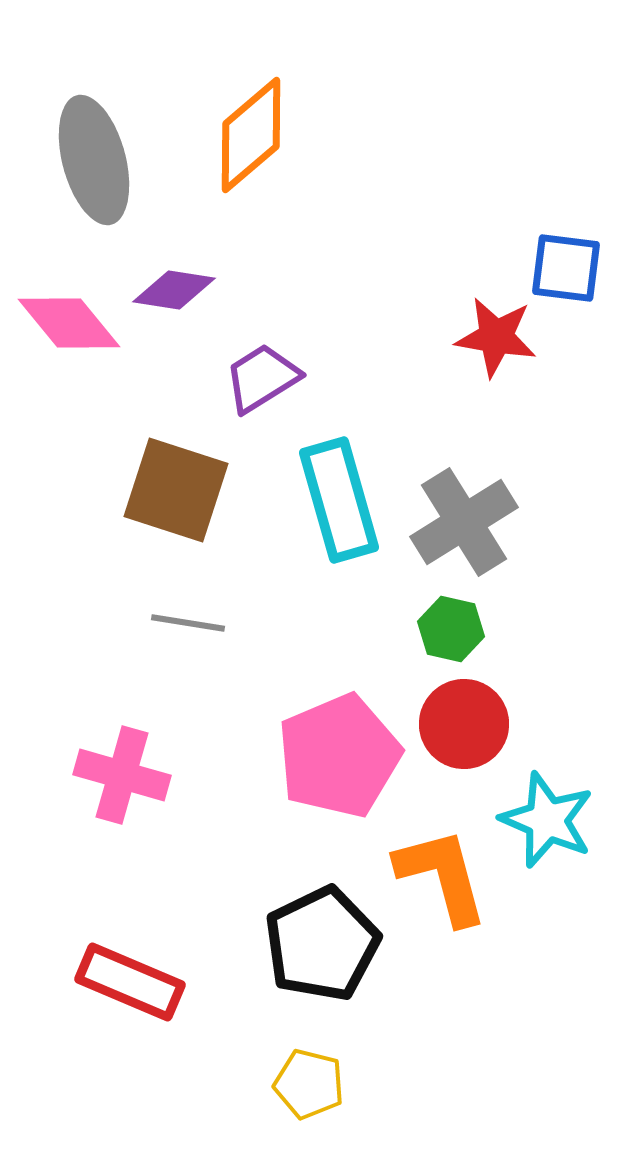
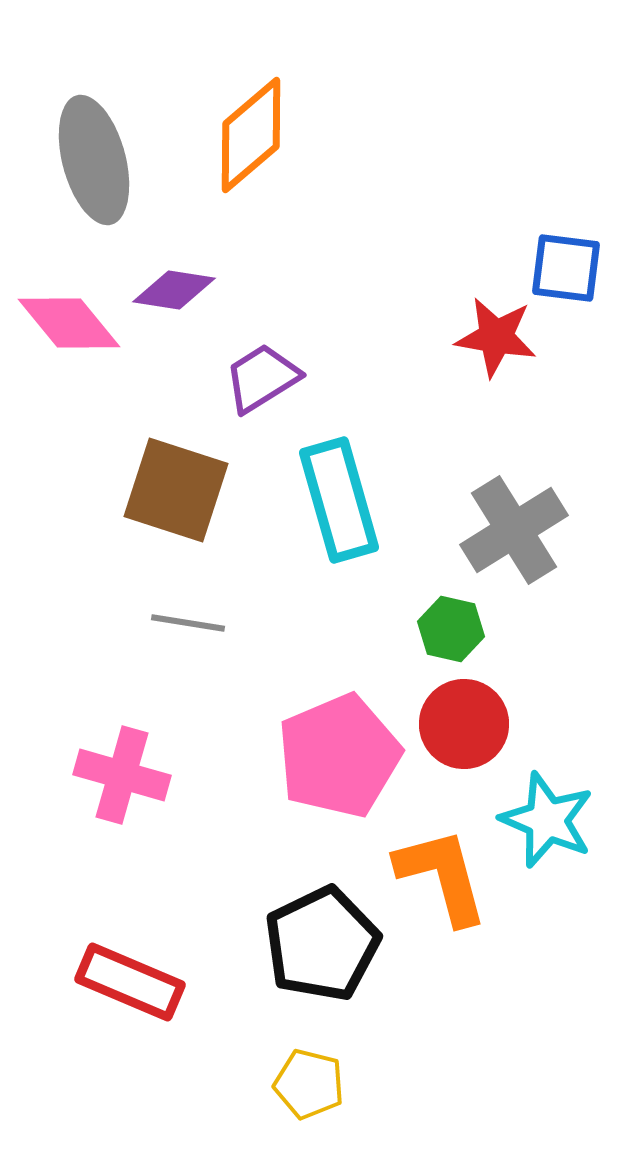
gray cross: moved 50 px right, 8 px down
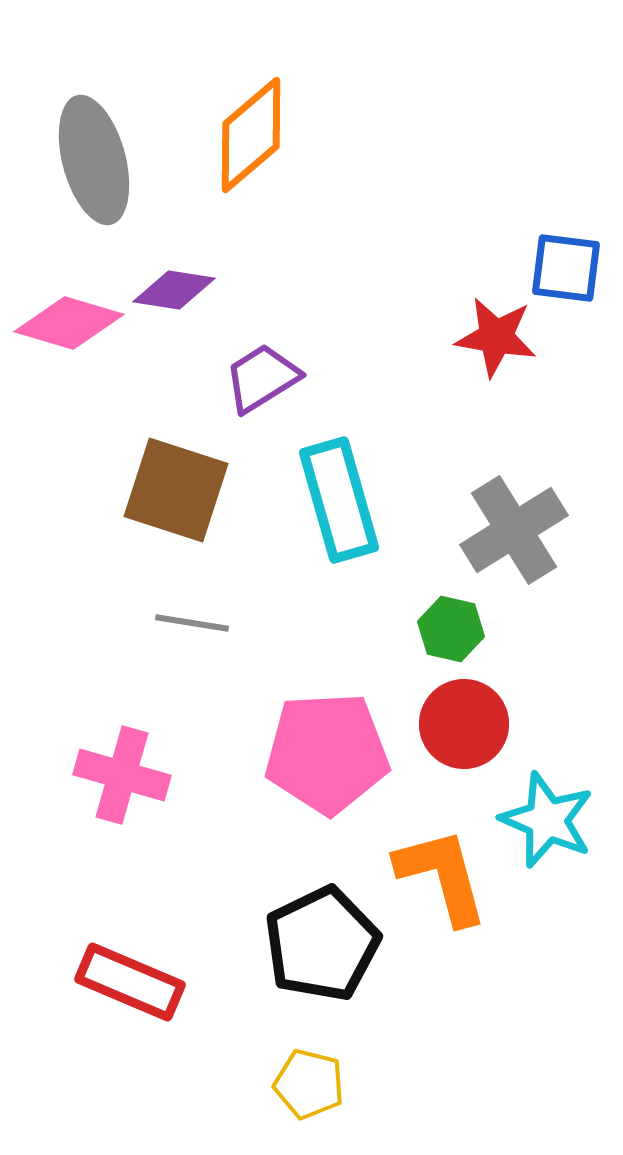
pink diamond: rotated 34 degrees counterclockwise
gray line: moved 4 px right
pink pentagon: moved 12 px left, 3 px up; rotated 20 degrees clockwise
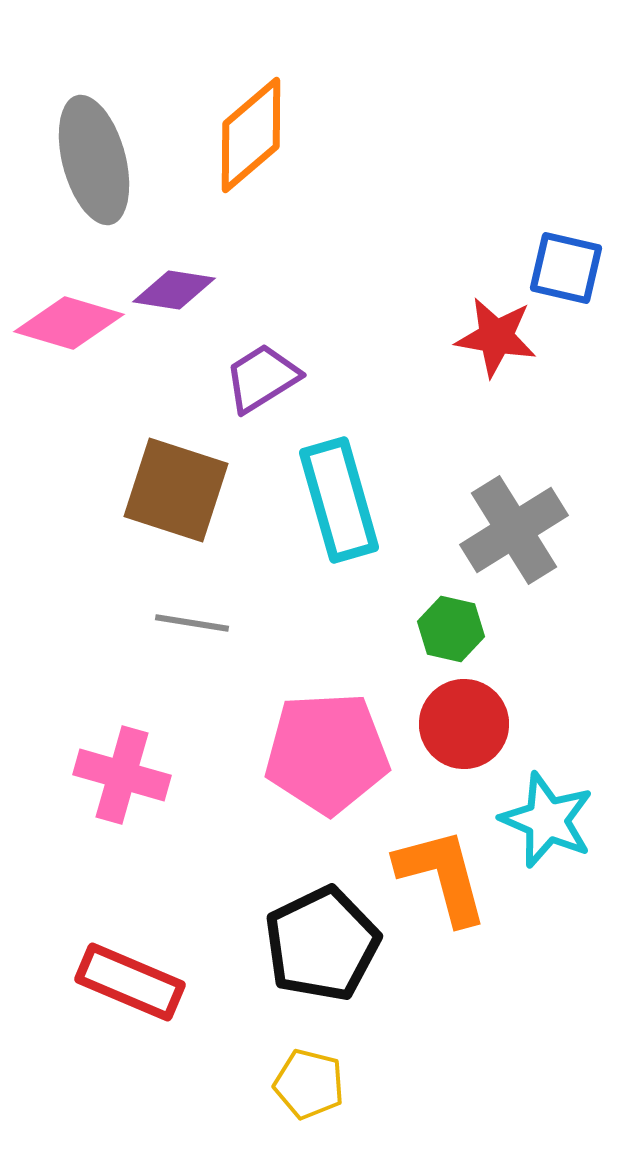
blue square: rotated 6 degrees clockwise
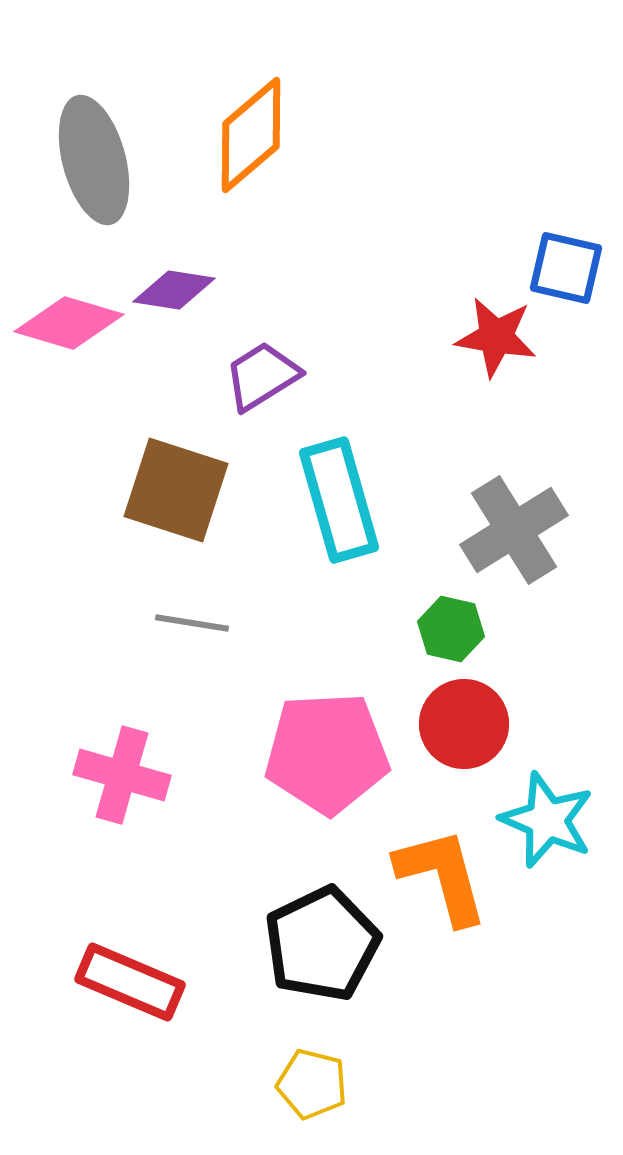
purple trapezoid: moved 2 px up
yellow pentagon: moved 3 px right
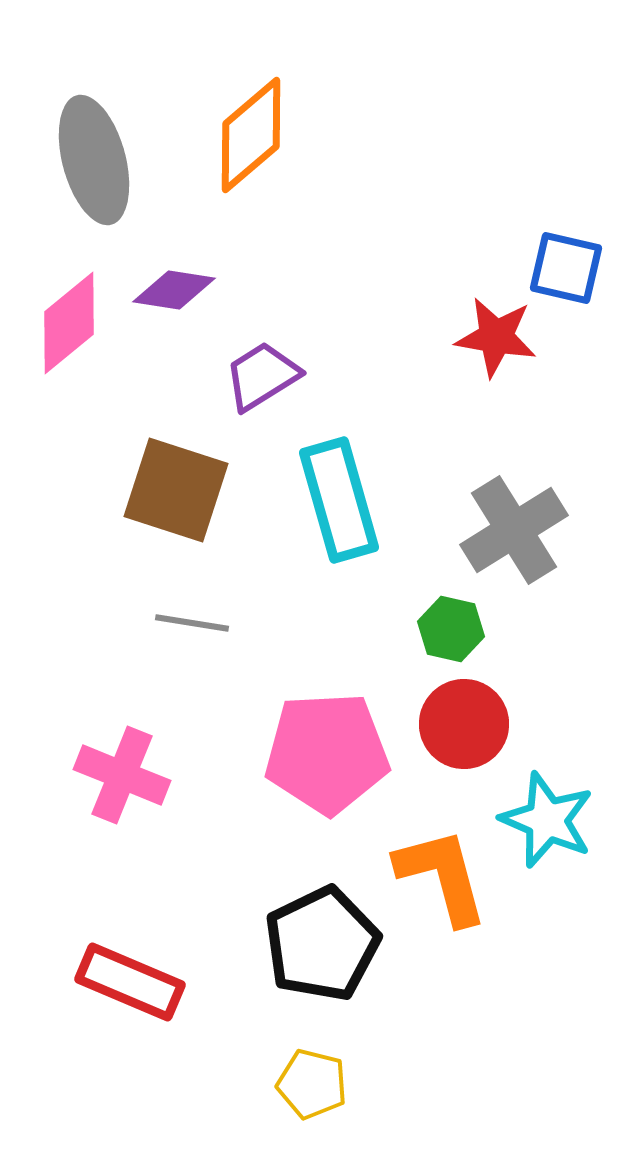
pink diamond: rotated 56 degrees counterclockwise
pink cross: rotated 6 degrees clockwise
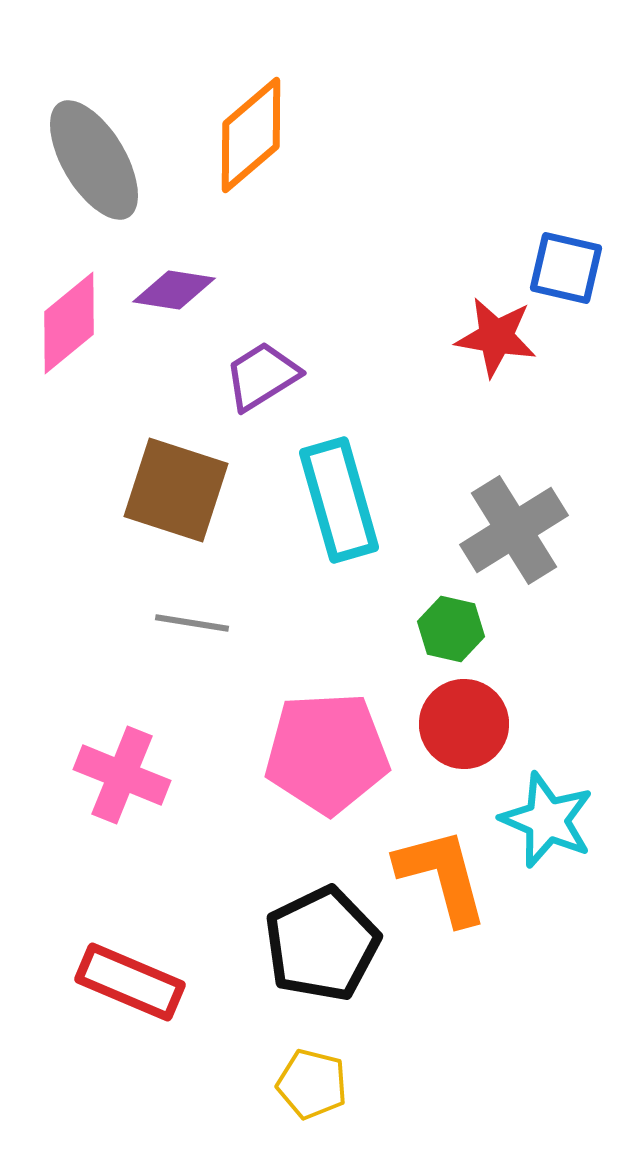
gray ellipse: rotated 16 degrees counterclockwise
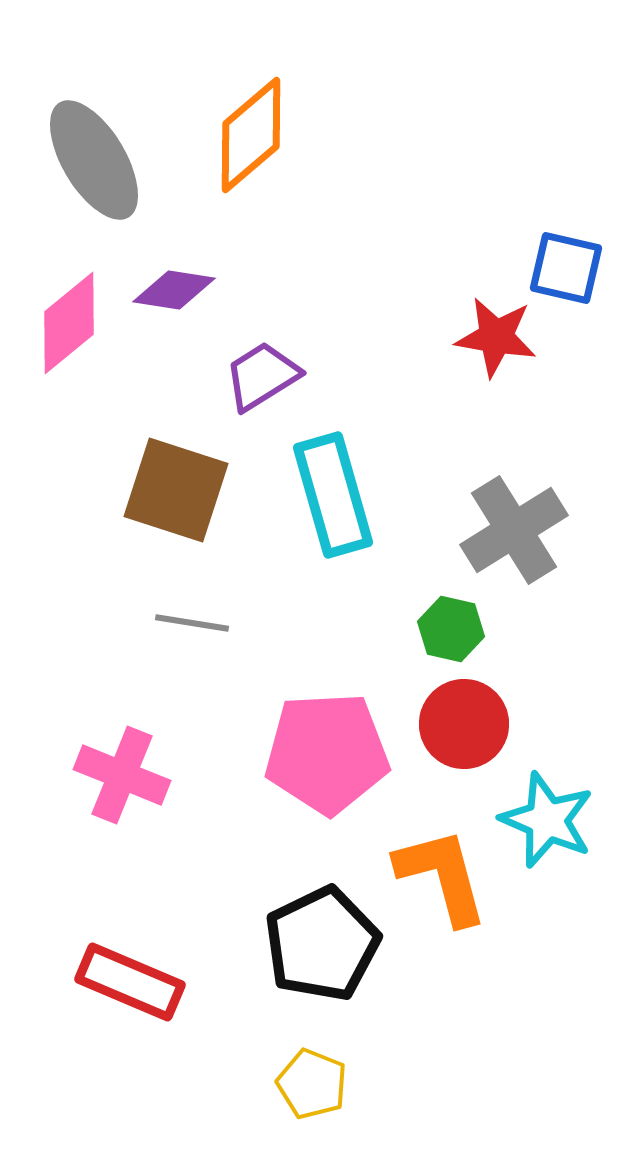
cyan rectangle: moved 6 px left, 5 px up
yellow pentagon: rotated 8 degrees clockwise
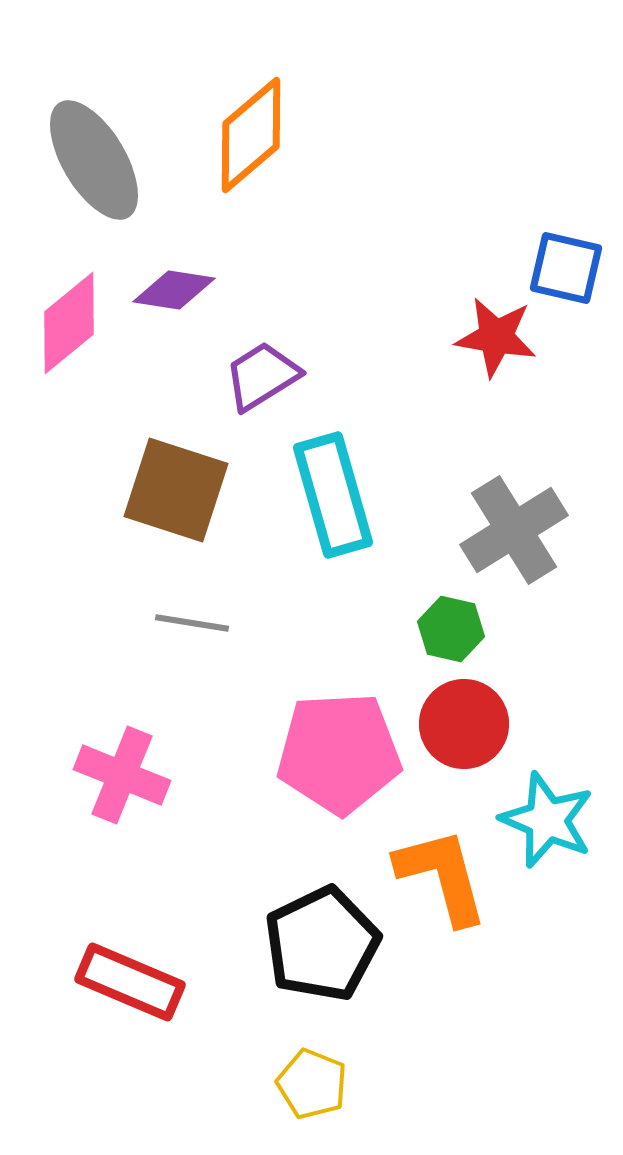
pink pentagon: moved 12 px right
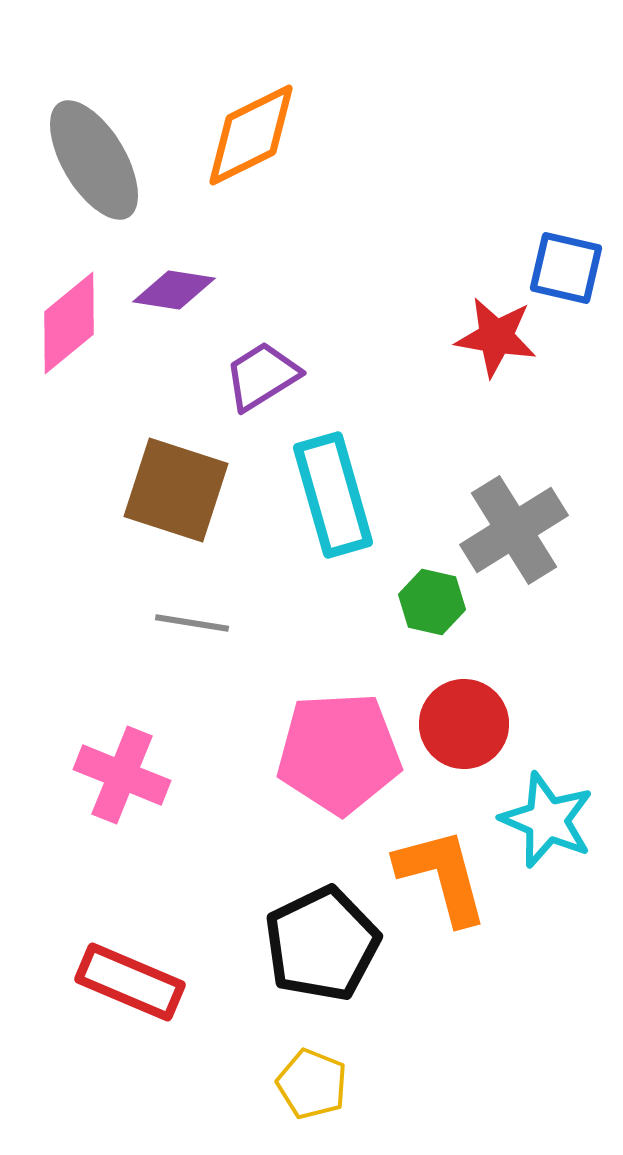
orange diamond: rotated 14 degrees clockwise
green hexagon: moved 19 px left, 27 px up
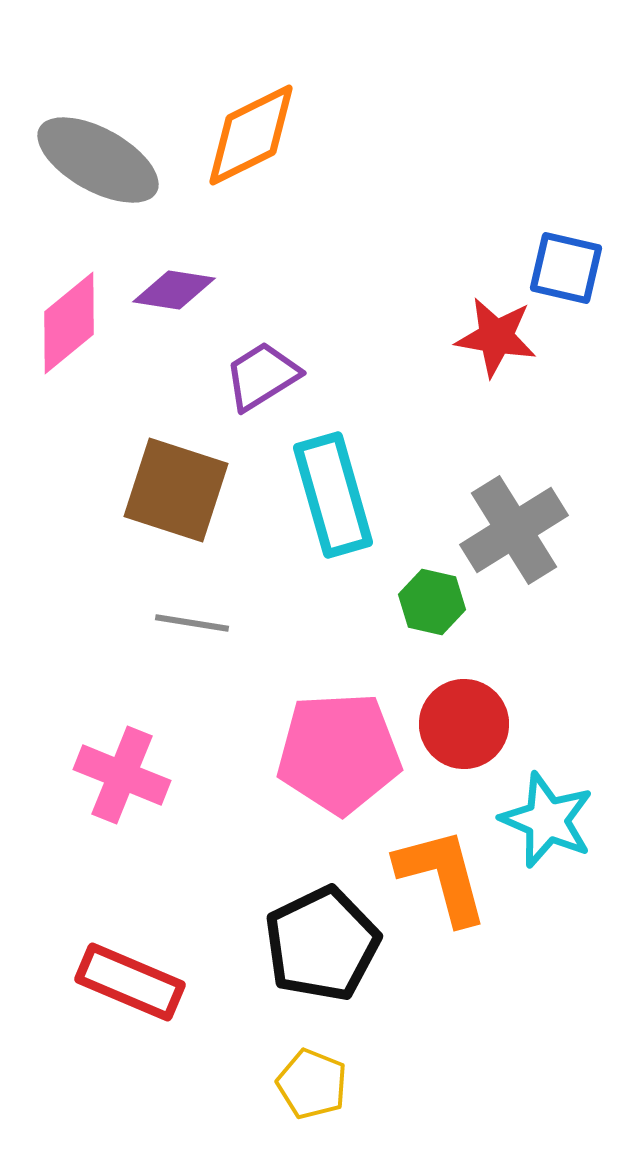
gray ellipse: moved 4 px right; rotated 30 degrees counterclockwise
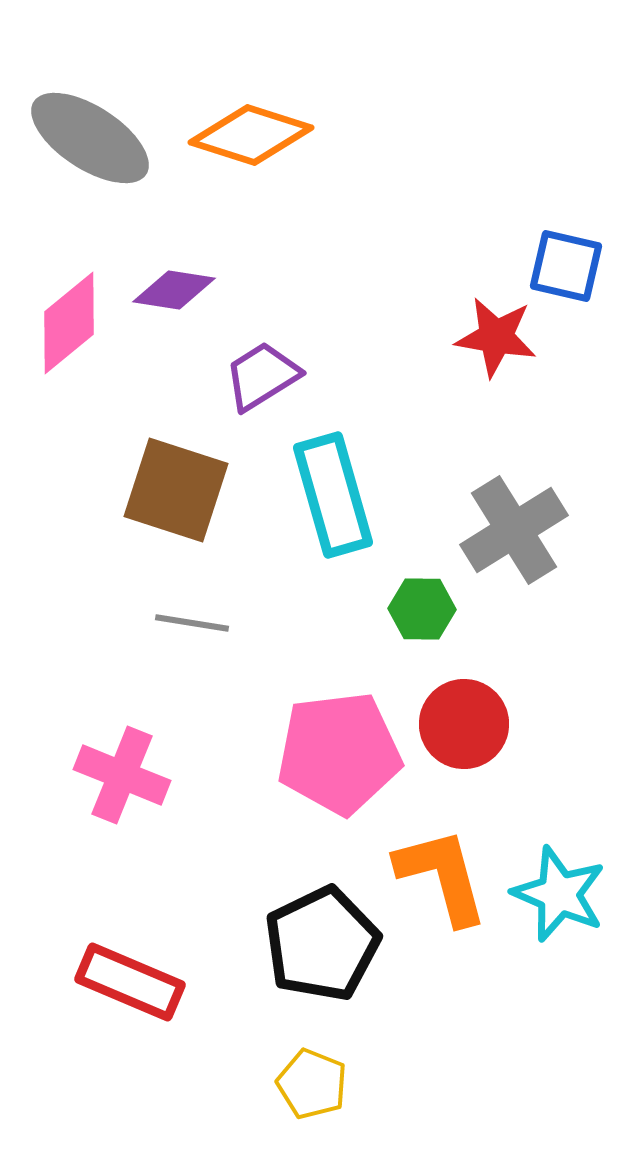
orange diamond: rotated 44 degrees clockwise
gray ellipse: moved 8 px left, 22 px up; rotated 4 degrees clockwise
blue square: moved 2 px up
green hexagon: moved 10 px left, 7 px down; rotated 12 degrees counterclockwise
pink pentagon: rotated 4 degrees counterclockwise
cyan star: moved 12 px right, 74 px down
